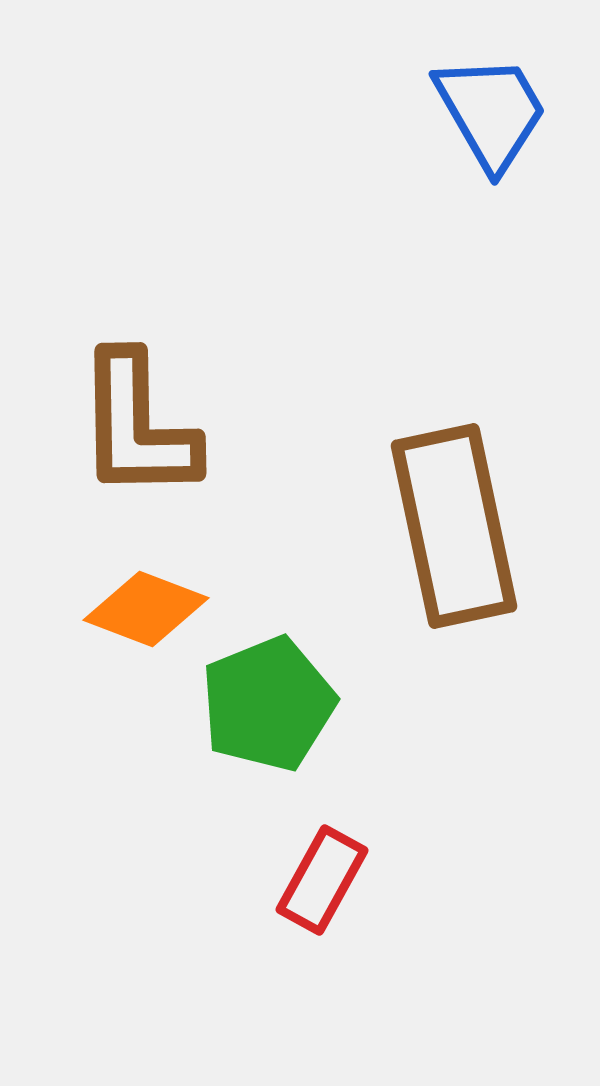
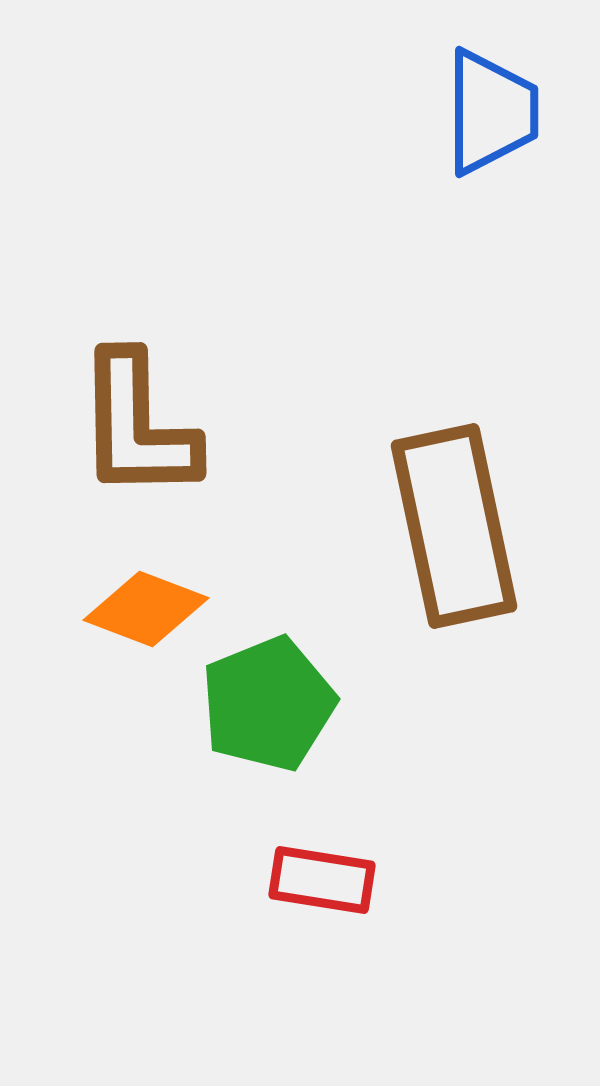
blue trapezoid: rotated 30 degrees clockwise
red rectangle: rotated 70 degrees clockwise
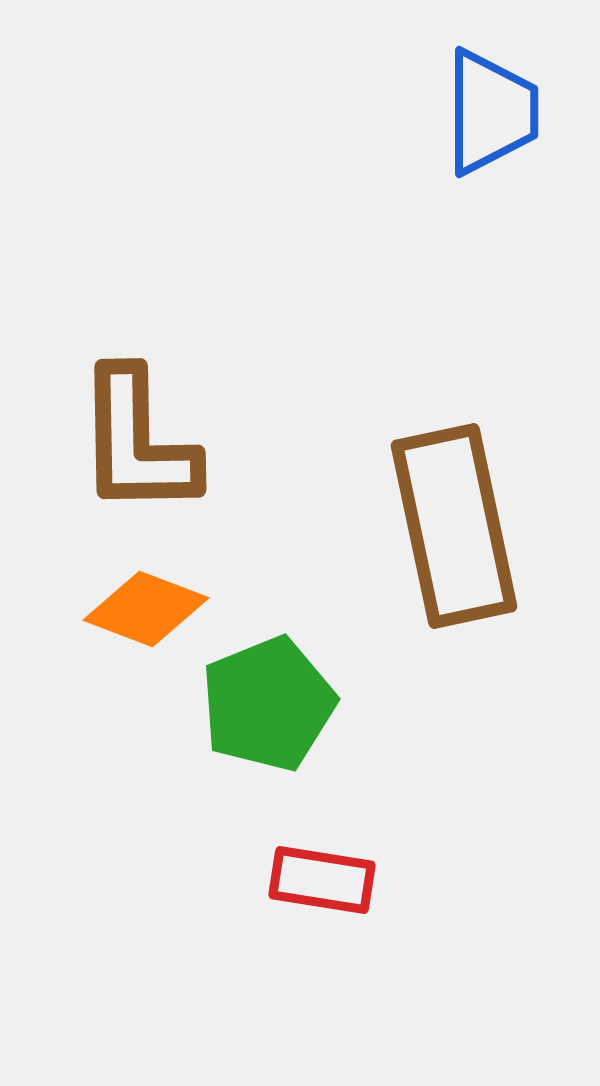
brown L-shape: moved 16 px down
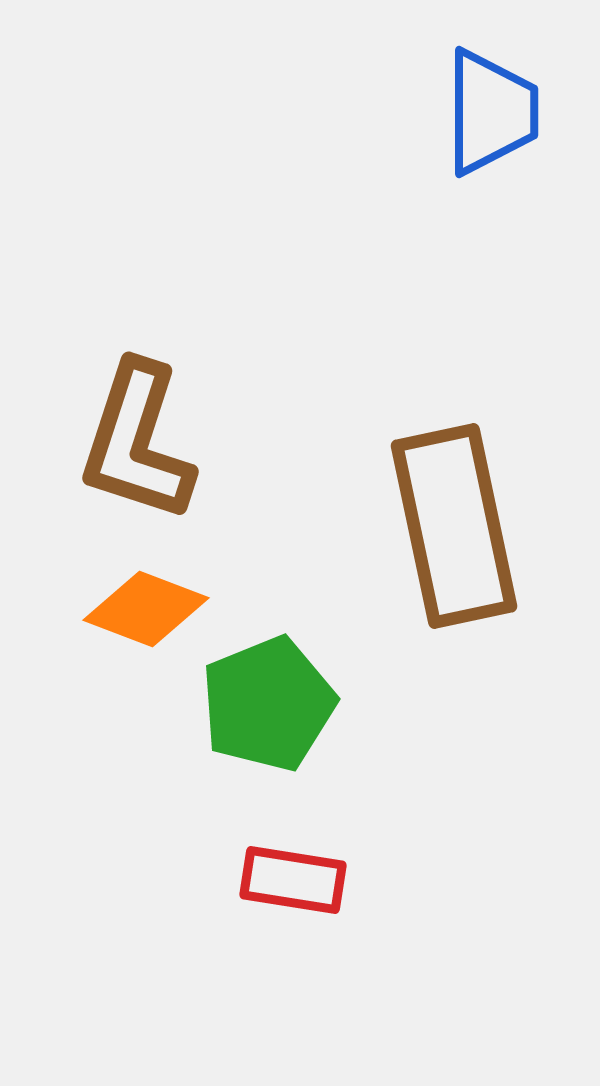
brown L-shape: rotated 19 degrees clockwise
red rectangle: moved 29 px left
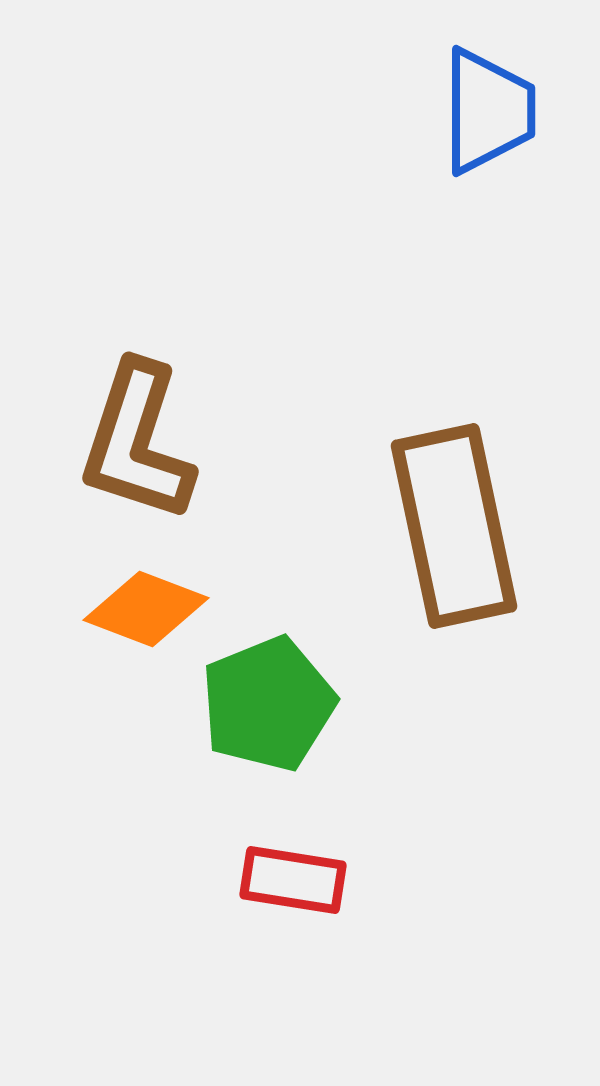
blue trapezoid: moved 3 px left, 1 px up
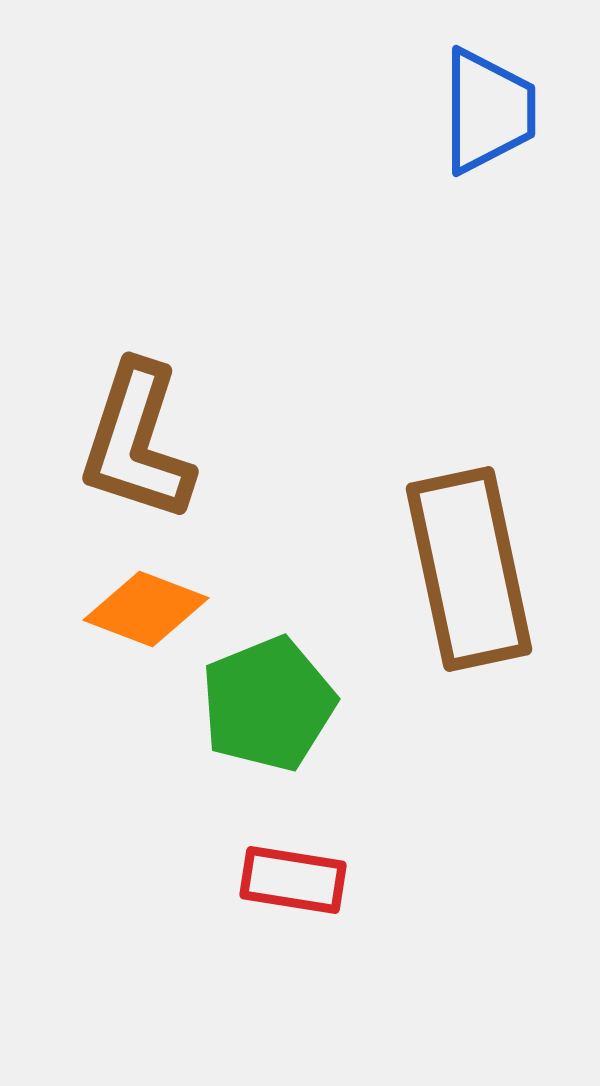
brown rectangle: moved 15 px right, 43 px down
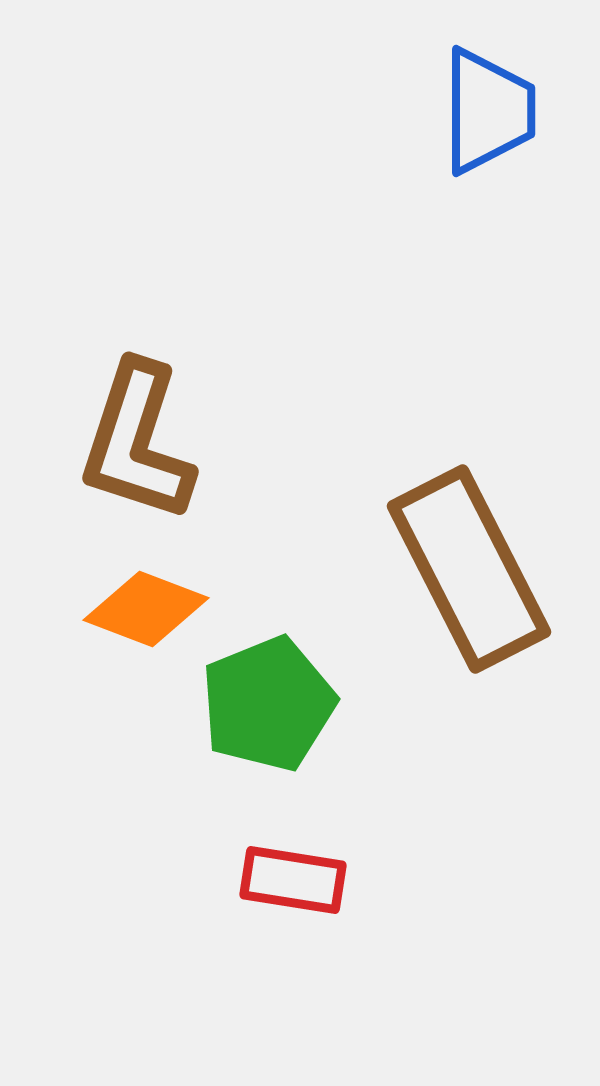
brown rectangle: rotated 15 degrees counterclockwise
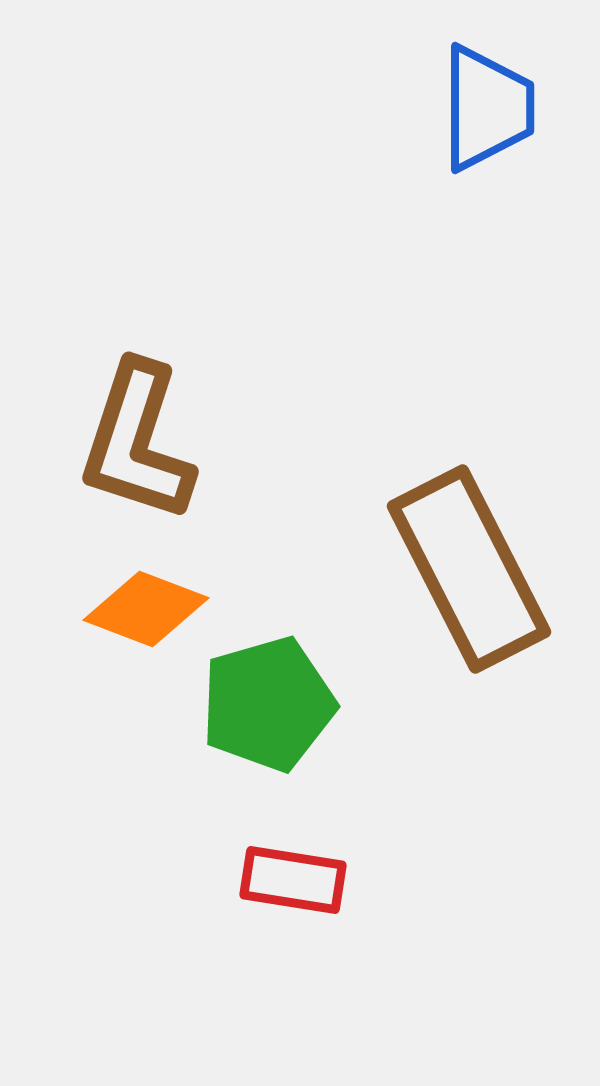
blue trapezoid: moved 1 px left, 3 px up
green pentagon: rotated 6 degrees clockwise
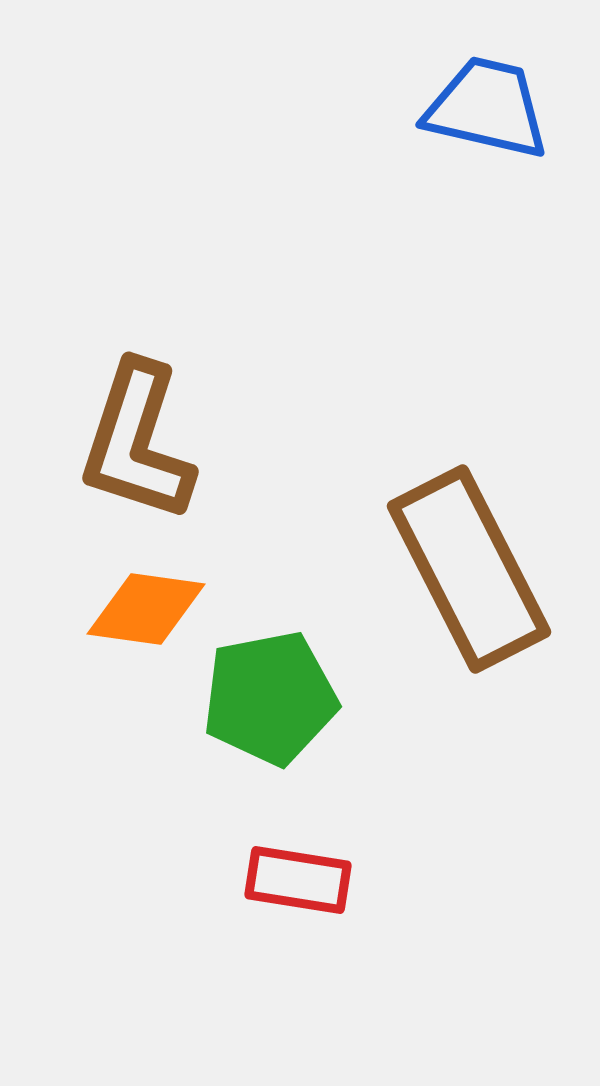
blue trapezoid: rotated 77 degrees counterclockwise
orange diamond: rotated 13 degrees counterclockwise
green pentagon: moved 2 px right, 6 px up; rotated 5 degrees clockwise
red rectangle: moved 5 px right
